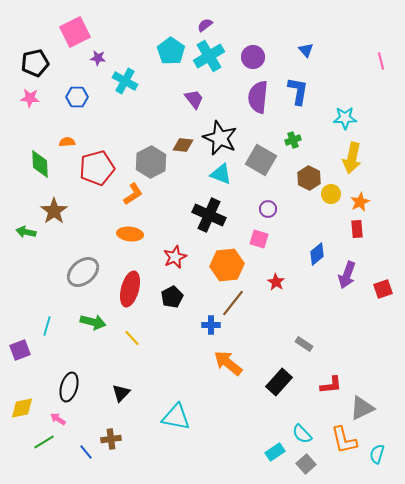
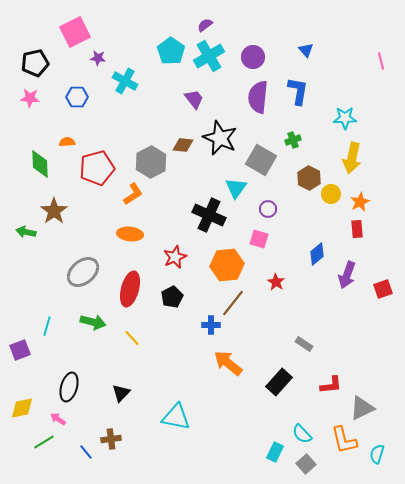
cyan triangle at (221, 174): moved 15 px right, 14 px down; rotated 45 degrees clockwise
cyan rectangle at (275, 452): rotated 30 degrees counterclockwise
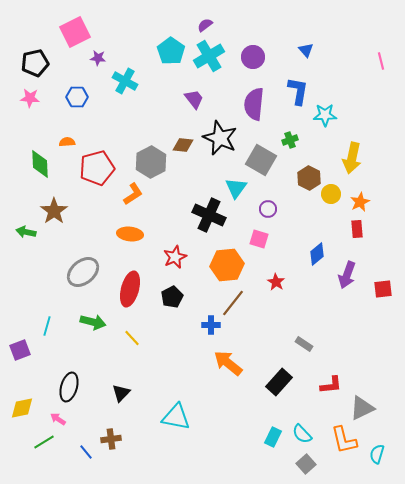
purple semicircle at (258, 97): moved 4 px left, 7 px down
cyan star at (345, 118): moved 20 px left, 3 px up
green cross at (293, 140): moved 3 px left
red square at (383, 289): rotated 12 degrees clockwise
cyan rectangle at (275, 452): moved 2 px left, 15 px up
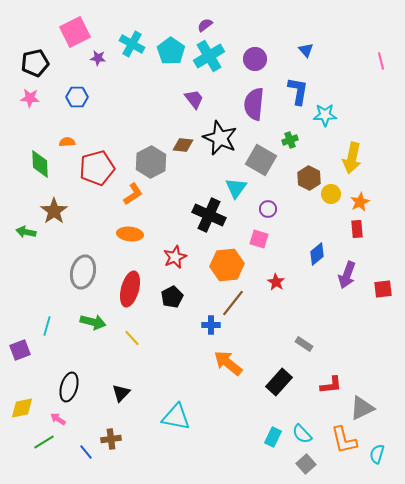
purple circle at (253, 57): moved 2 px right, 2 px down
cyan cross at (125, 81): moved 7 px right, 37 px up
gray ellipse at (83, 272): rotated 36 degrees counterclockwise
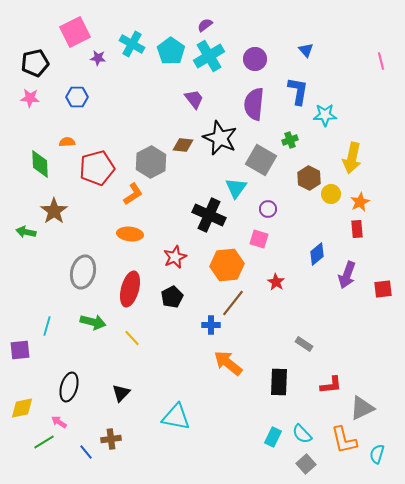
purple square at (20, 350): rotated 15 degrees clockwise
black rectangle at (279, 382): rotated 40 degrees counterclockwise
pink arrow at (58, 419): moved 1 px right, 3 px down
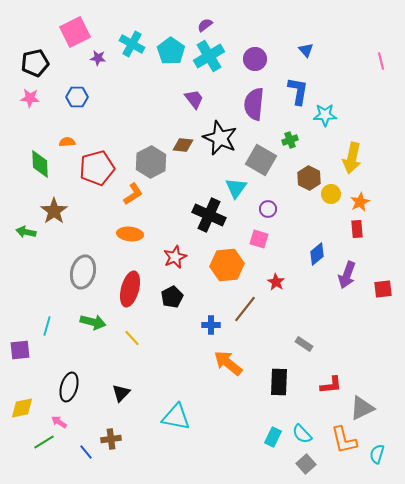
brown line at (233, 303): moved 12 px right, 6 px down
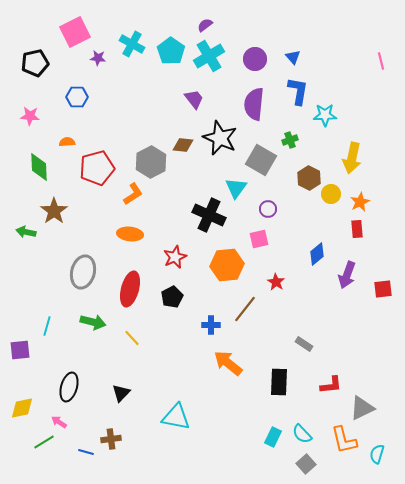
blue triangle at (306, 50): moved 13 px left, 7 px down
pink star at (30, 98): moved 18 px down
green diamond at (40, 164): moved 1 px left, 3 px down
pink square at (259, 239): rotated 30 degrees counterclockwise
blue line at (86, 452): rotated 35 degrees counterclockwise
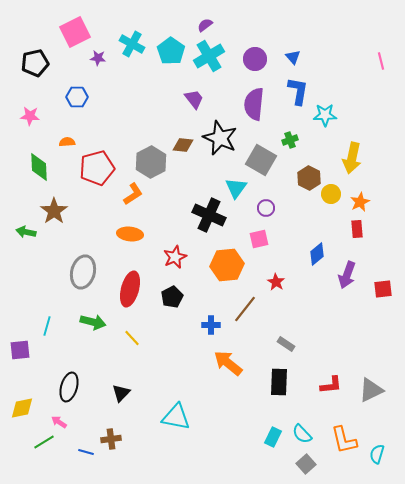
purple circle at (268, 209): moved 2 px left, 1 px up
gray rectangle at (304, 344): moved 18 px left
gray triangle at (362, 408): moved 9 px right, 18 px up
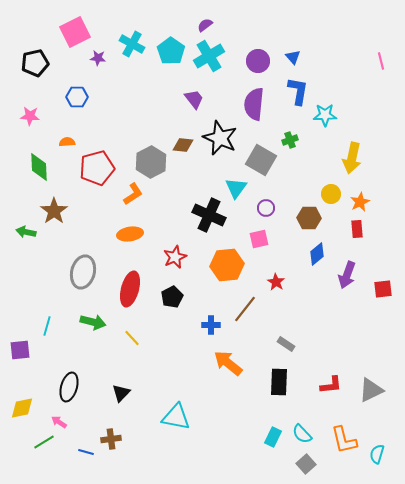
purple circle at (255, 59): moved 3 px right, 2 px down
brown hexagon at (309, 178): moved 40 px down; rotated 25 degrees counterclockwise
orange ellipse at (130, 234): rotated 15 degrees counterclockwise
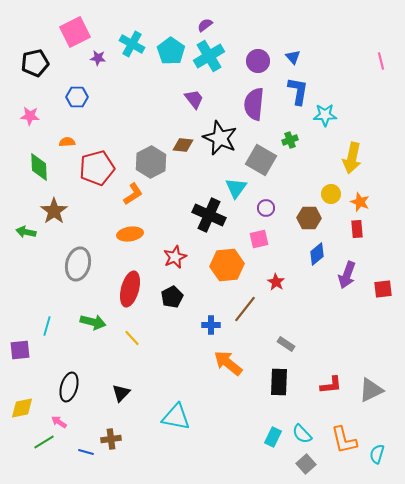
orange star at (360, 202): rotated 24 degrees counterclockwise
gray ellipse at (83, 272): moved 5 px left, 8 px up
